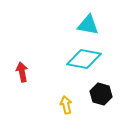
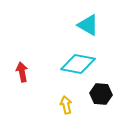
cyan triangle: rotated 20 degrees clockwise
cyan diamond: moved 6 px left, 5 px down
black hexagon: rotated 10 degrees counterclockwise
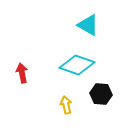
cyan diamond: moved 1 px left, 1 px down; rotated 8 degrees clockwise
red arrow: moved 1 px down
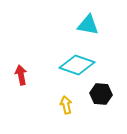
cyan triangle: rotated 20 degrees counterclockwise
red arrow: moved 1 px left, 2 px down
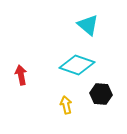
cyan triangle: rotated 30 degrees clockwise
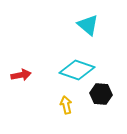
cyan diamond: moved 5 px down
red arrow: rotated 90 degrees clockwise
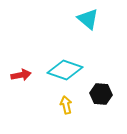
cyan triangle: moved 6 px up
cyan diamond: moved 12 px left
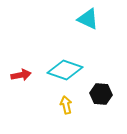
cyan triangle: rotated 15 degrees counterclockwise
